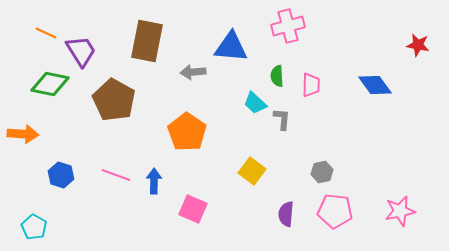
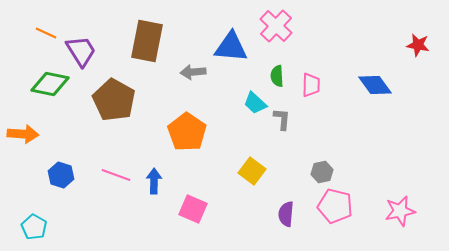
pink cross: moved 12 px left; rotated 32 degrees counterclockwise
pink pentagon: moved 5 px up; rotated 8 degrees clockwise
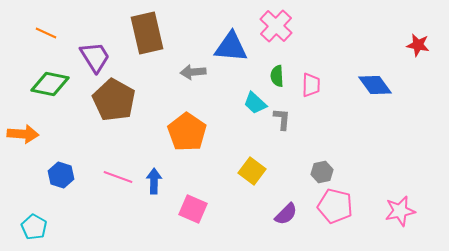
brown rectangle: moved 8 px up; rotated 24 degrees counterclockwise
purple trapezoid: moved 14 px right, 6 px down
pink line: moved 2 px right, 2 px down
purple semicircle: rotated 140 degrees counterclockwise
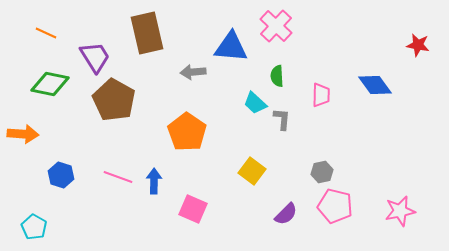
pink trapezoid: moved 10 px right, 10 px down
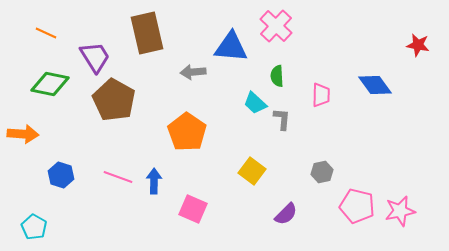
pink pentagon: moved 22 px right
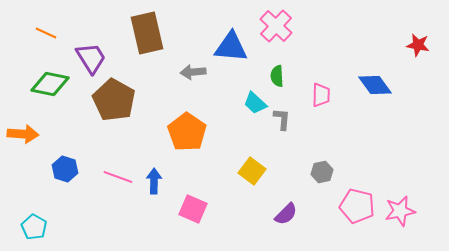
purple trapezoid: moved 4 px left, 1 px down
blue hexagon: moved 4 px right, 6 px up
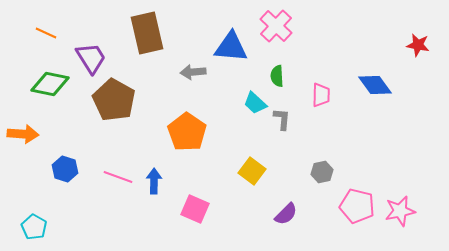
pink square: moved 2 px right
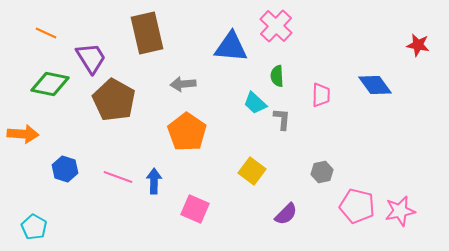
gray arrow: moved 10 px left, 12 px down
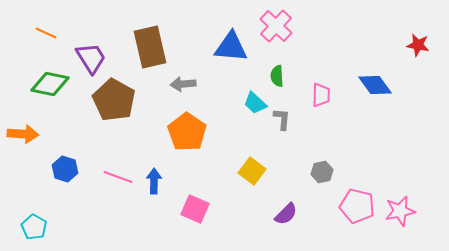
brown rectangle: moved 3 px right, 14 px down
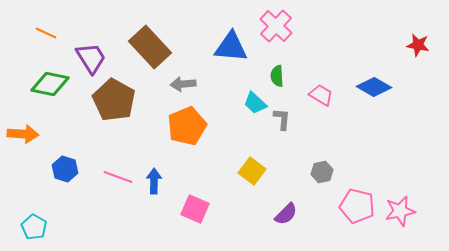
brown rectangle: rotated 30 degrees counterclockwise
blue diamond: moved 1 px left, 2 px down; rotated 24 degrees counterclockwise
pink trapezoid: rotated 60 degrees counterclockwise
orange pentagon: moved 6 px up; rotated 15 degrees clockwise
